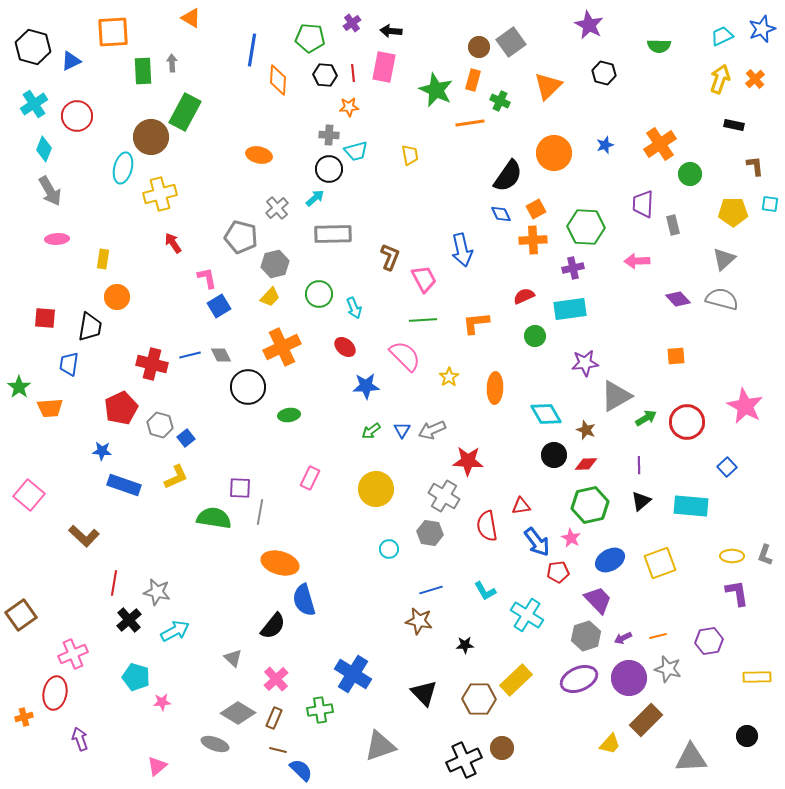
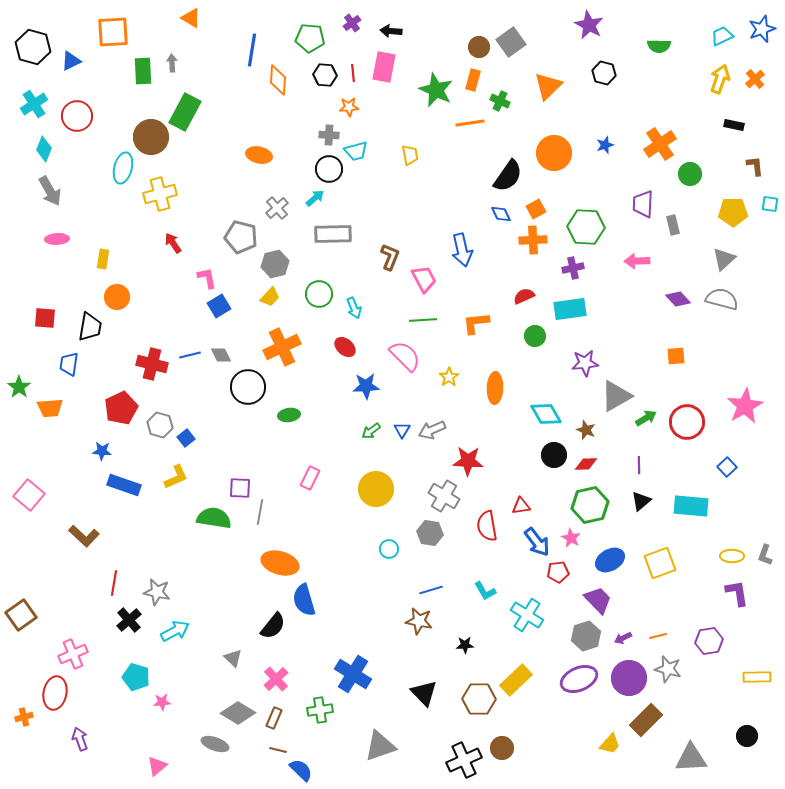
pink star at (745, 406): rotated 15 degrees clockwise
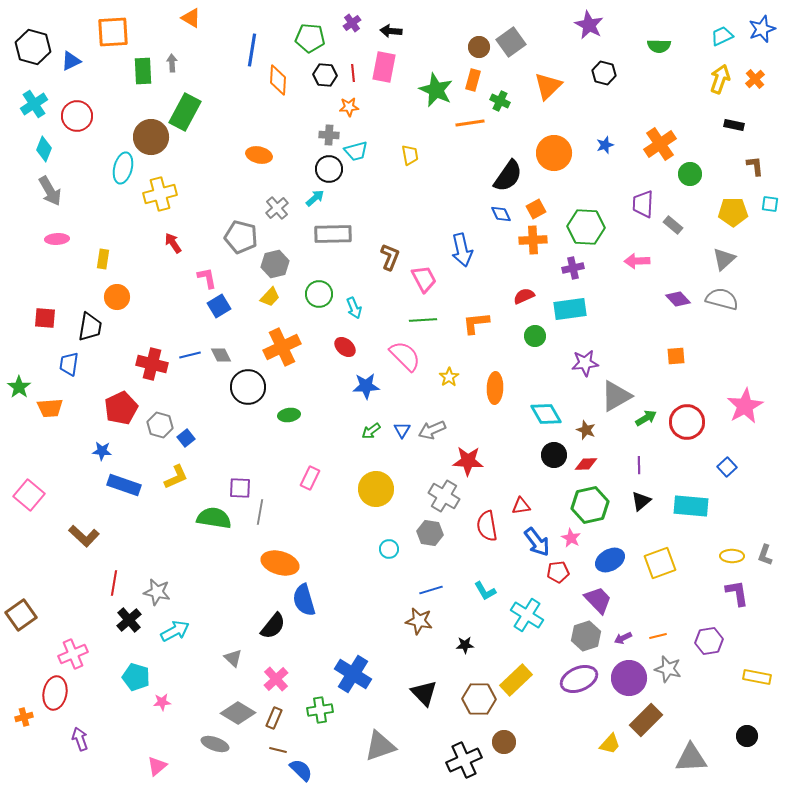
gray rectangle at (673, 225): rotated 36 degrees counterclockwise
yellow rectangle at (757, 677): rotated 12 degrees clockwise
brown circle at (502, 748): moved 2 px right, 6 px up
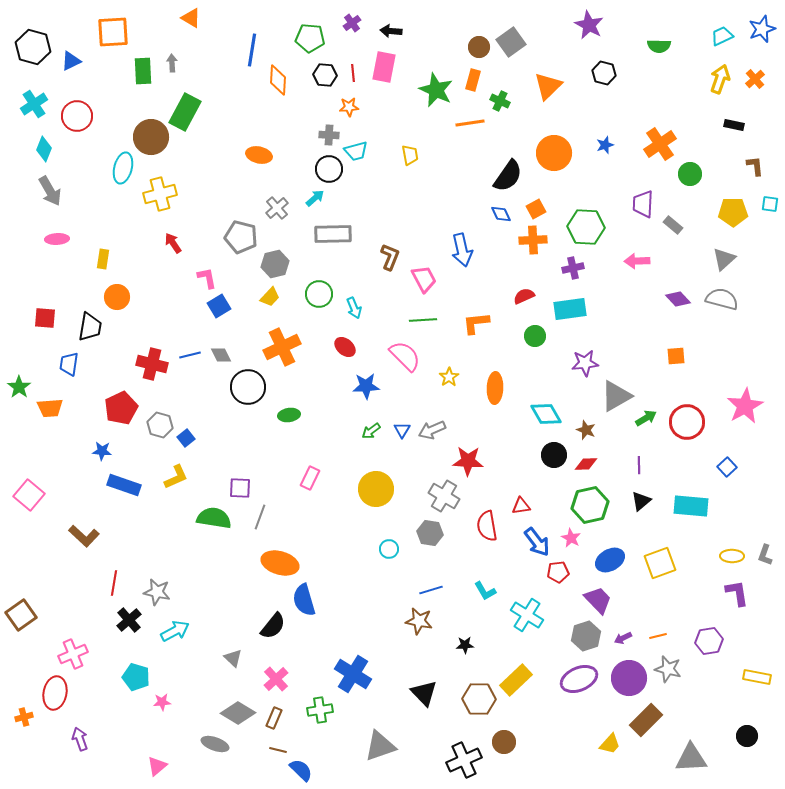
gray line at (260, 512): moved 5 px down; rotated 10 degrees clockwise
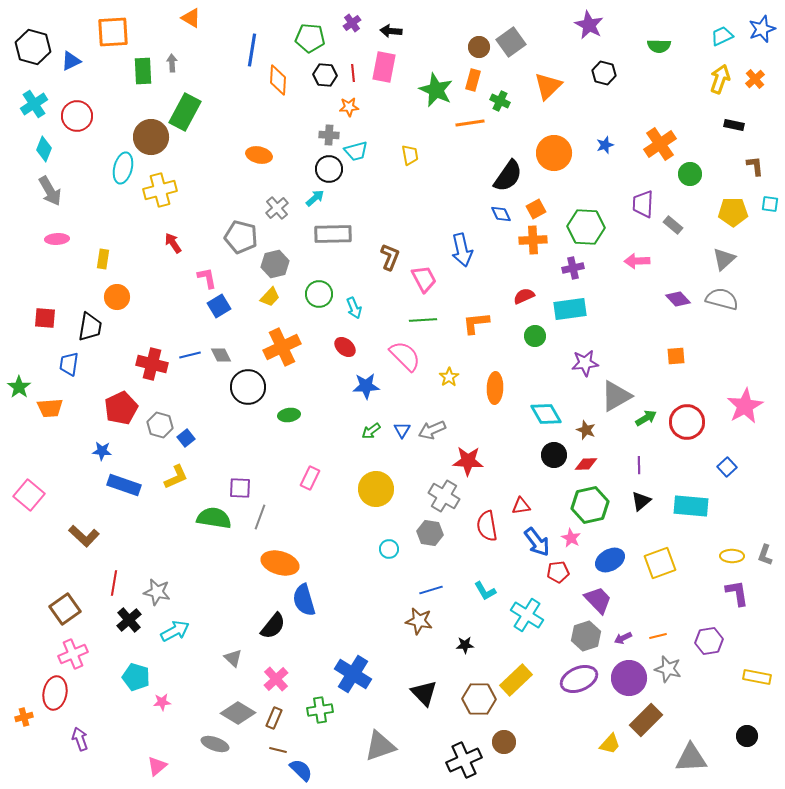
yellow cross at (160, 194): moved 4 px up
brown square at (21, 615): moved 44 px right, 6 px up
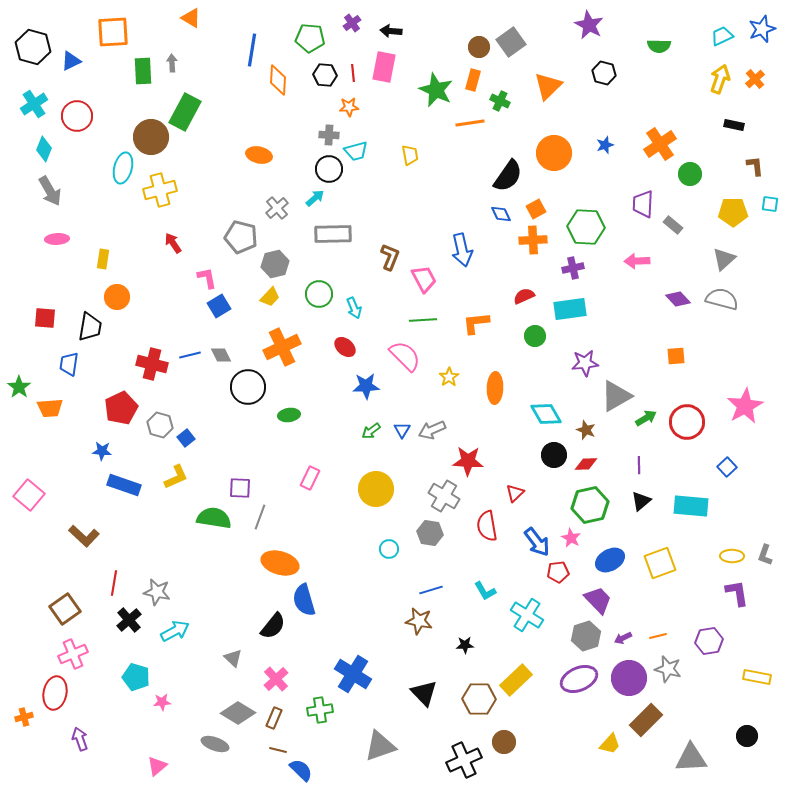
red triangle at (521, 506): moved 6 px left, 13 px up; rotated 36 degrees counterclockwise
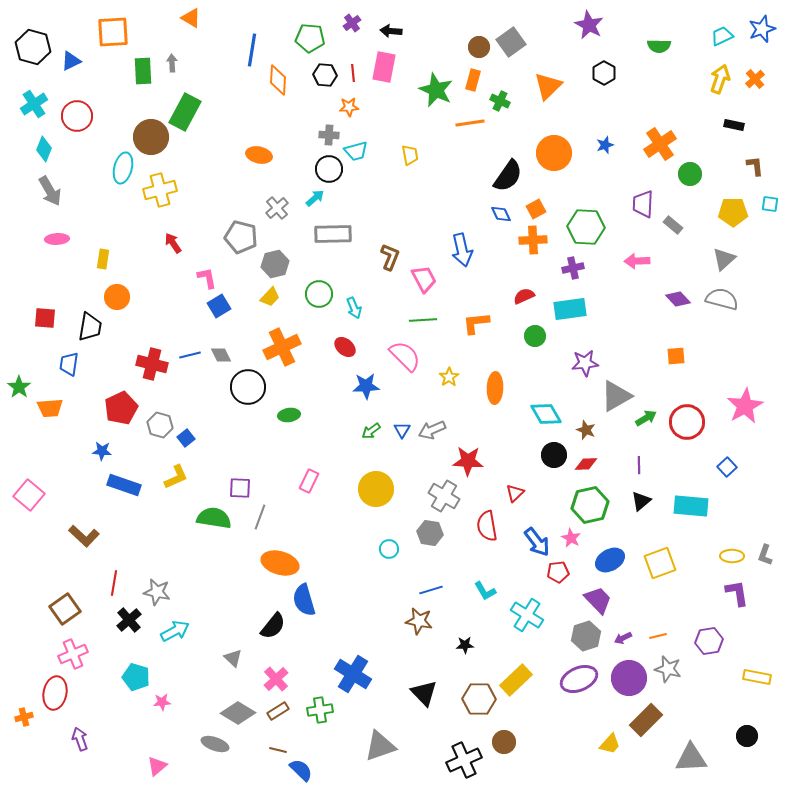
black hexagon at (604, 73): rotated 15 degrees clockwise
pink rectangle at (310, 478): moved 1 px left, 3 px down
brown rectangle at (274, 718): moved 4 px right, 7 px up; rotated 35 degrees clockwise
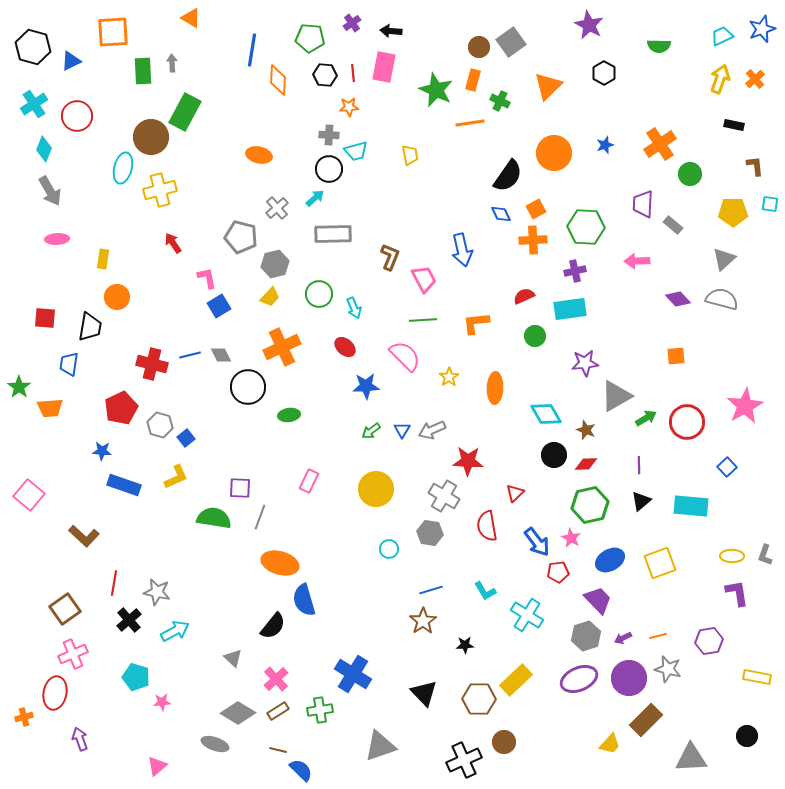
purple cross at (573, 268): moved 2 px right, 3 px down
brown star at (419, 621): moved 4 px right; rotated 28 degrees clockwise
